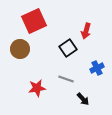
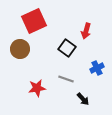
black square: moved 1 px left; rotated 18 degrees counterclockwise
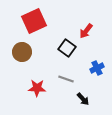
red arrow: rotated 21 degrees clockwise
brown circle: moved 2 px right, 3 px down
red star: rotated 12 degrees clockwise
